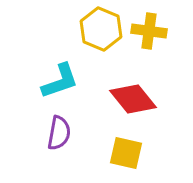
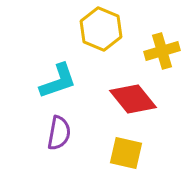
yellow cross: moved 13 px right, 20 px down; rotated 24 degrees counterclockwise
cyan L-shape: moved 2 px left
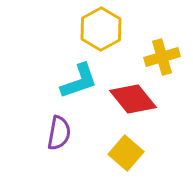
yellow hexagon: rotated 9 degrees clockwise
yellow cross: moved 6 px down
cyan L-shape: moved 21 px right
yellow square: rotated 28 degrees clockwise
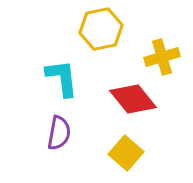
yellow hexagon: rotated 18 degrees clockwise
cyan L-shape: moved 17 px left, 3 px up; rotated 78 degrees counterclockwise
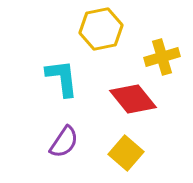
purple semicircle: moved 5 px right, 9 px down; rotated 24 degrees clockwise
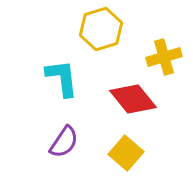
yellow hexagon: rotated 6 degrees counterclockwise
yellow cross: moved 2 px right
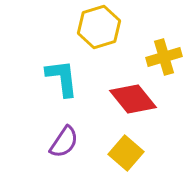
yellow hexagon: moved 2 px left, 2 px up
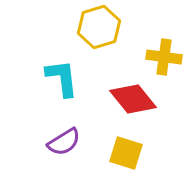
yellow cross: rotated 24 degrees clockwise
purple semicircle: rotated 24 degrees clockwise
yellow square: rotated 24 degrees counterclockwise
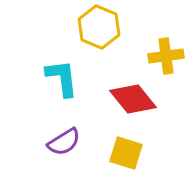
yellow hexagon: rotated 21 degrees counterclockwise
yellow cross: moved 2 px right, 1 px up; rotated 16 degrees counterclockwise
